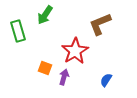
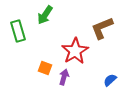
brown L-shape: moved 2 px right, 4 px down
blue semicircle: moved 4 px right; rotated 16 degrees clockwise
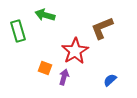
green arrow: rotated 72 degrees clockwise
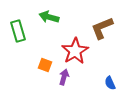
green arrow: moved 4 px right, 2 px down
orange square: moved 3 px up
blue semicircle: moved 3 px down; rotated 72 degrees counterclockwise
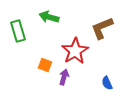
blue semicircle: moved 3 px left
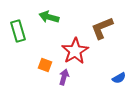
blue semicircle: moved 12 px right, 5 px up; rotated 96 degrees counterclockwise
